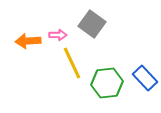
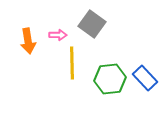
orange arrow: rotated 95 degrees counterclockwise
yellow line: rotated 24 degrees clockwise
green hexagon: moved 3 px right, 4 px up
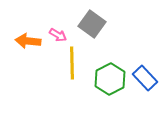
pink arrow: rotated 30 degrees clockwise
orange arrow: rotated 105 degrees clockwise
green hexagon: rotated 20 degrees counterclockwise
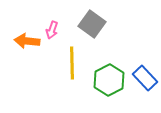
pink arrow: moved 6 px left, 5 px up; rotated 78 degrees clockwise
orange arrow: moved 1 px left
green hexagon: moved 1 px left, 1 px down
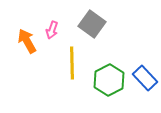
orange arrow: rotated 55 degrees clockwise
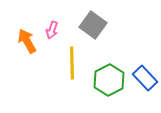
gray square: moved 1 px right, 1 px down
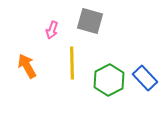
gray square: moved 3 px left, 4 px up; rotated 20 degrees counterclockwise
orange arrow: moved 25 px down
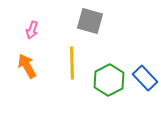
pink arrow: moved 20 px left
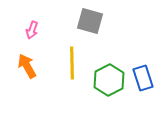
blue rectangle: moved 2 px left; rotated 25 degrees clockwise
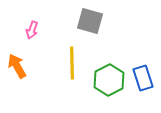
orange arrow: moved 10 px left
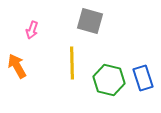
green hexagon: rotated 20 degrees counterclockwise
